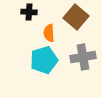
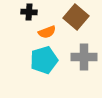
orange semicircle: moved 2 px left, 1 px up; rotated 108 degrees counterclockwise
gray cross: moved 1 px right; rotated 10 degrees clockwise
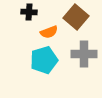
orange semicircle: moved 2 px right
gray cross: moved 3 px up
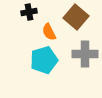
black cross: rotated 14 degrees counterclockwise
orange semicircle: rotated 84 degrees clockwise
gray cross: moved 1 px right
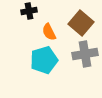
black cross: moved 1 px up
brown square: moved 5 px right, 6 px down
gray cross: rotated 10 degrees counterclockwise
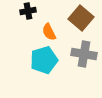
black cross: moved 1 px left
brown square: moved 5 px up
gray cross: moved 1 px left; rotated 20 degrees clockwise
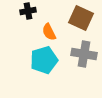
brown square: rotated 15 degrees counterclockwise
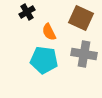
black cross: moved 1 px left, 1 px down; rotated 21 degrees counterclockwise
cyan pentagon: rotated 24 degrees clockwise
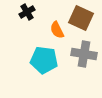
orange semicircle: moved 8 px right, 2 px up
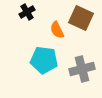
gray cross: moved 2 px left, 15 px down; rotated 25 degrees counterclockwise
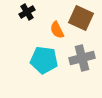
gray cross: moved 11 px up
